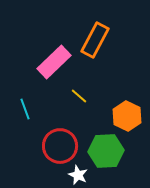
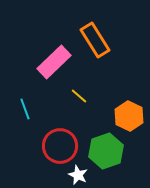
orange rectangle: rotated 60 degrees counterclockwise
orange hexagon: moved 2 px right
green hexagon: rotated 16 degrees counterclockwise
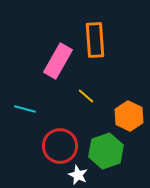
orange rectangle: rotated 28 degrees clockwise
pink rectangle: moved 4 px right, 1 px up; rotated 16 degrees counterclockwise
yellow line: moved 7 px right
cyan line: rotated 55 degrees counterclockwise
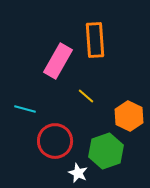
red circle: moved 5 px left, 5 px up
white star: moved 2 px up
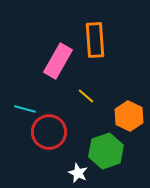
red circle: moved 6 px left, 9 px up
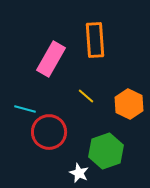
pink rectangle: moved 7 px left, 2 px up
orange hexagon: moved 12 px up
white star: moved 1 px right
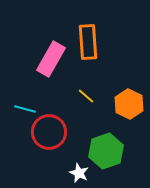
orange rectangle: moved 7 px left, 2 px down
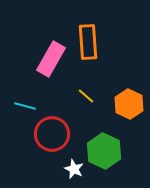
cyan line: moved 3 px up
red circle: moved 3 px right, 2 px down
green hexagon: moved 2 px left; rotated 16 degrees counterclockwise
white star: moved 5 px left, 4 px up
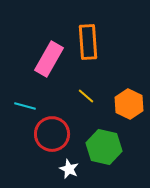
pink rectangle: moved 2 px left
green hexagon: moved 4 px up; rotated 12 degrees counterclockwise
white star: moved 5 px left
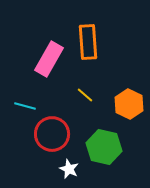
yellow line: moved 1 px left, 1 px up
